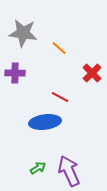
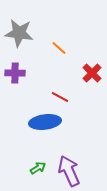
gray star: moved 4 px left
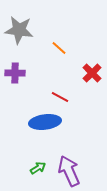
gray star: moved 3 px up
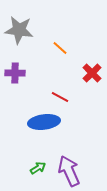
orange line: moved 1 px right
blue ellipse: moved 1 px left
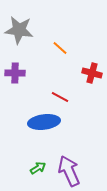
red cross: rotated 30 degrees counterclockwise
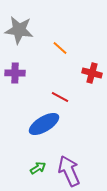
blue ellipse: moved 2 px down; rotated 24 degrees counterclockwise
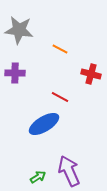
orange line: moved 1 px down; rotated 14 degrees counterclockwise
red cross: moved 1 px left, 1 px down
green arrow: moved 9 px down
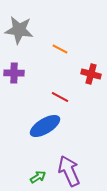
purple cross: moved 1 px left
blue ellipse: moved 1 px right, 2 px down
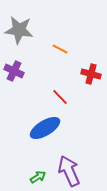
purple cross: moved 2 px up; rotated 24 degrees clockwise
red line: rotated 18 degrees clockwise
blue ellipse: moved 2 px down
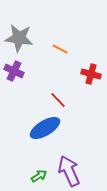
gray star: moved 8 px down
red line: moved 2 px left, 3 px down
green arrow: moved 1 px right, 1 px up
